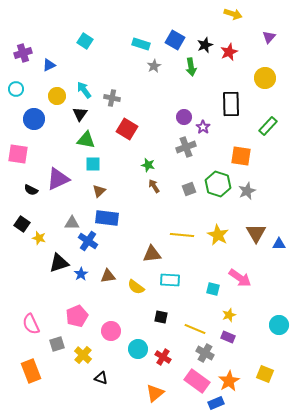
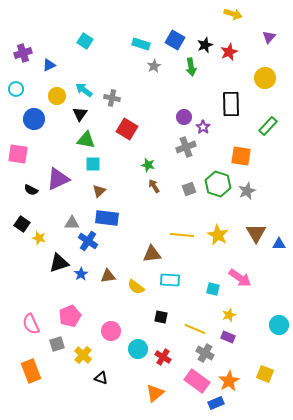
cyan arrow at (84, 90): rotated 18 degrees counterclockwise
pink pentagon at (77, 316): moved 7 px left
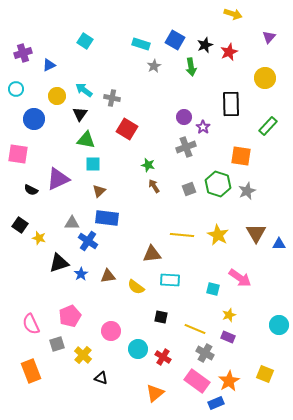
black square at (22, 224): moved 2 px left, 1 px down
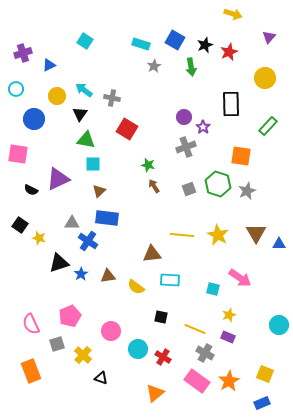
blue rectangle at (216, 403): moved 46 px right
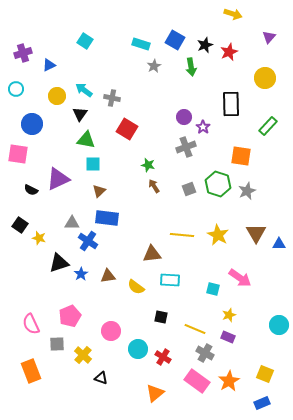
blue circle at (34, 119): moved 2 px left, 5 px down
gray square at (57, 344): rotated 14 degrees clockwise
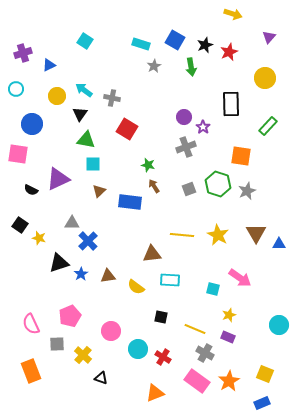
blue rectangle at (107, 218): moved 23 px right, 16 px up
blue cross at (88, 241): rotated 12 degrees clockwise
orange triangle at (155, 393): rotated 18 degrees clockwise
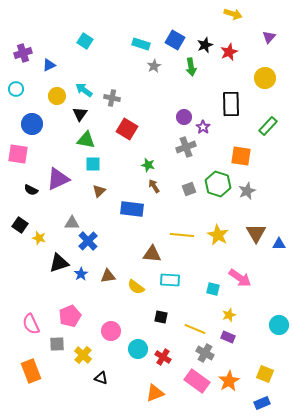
blue rectangle at (130, 202): moved 2 px right, 7 px down
brown triangle at (152, 254): rotated 12 degrees clockwise
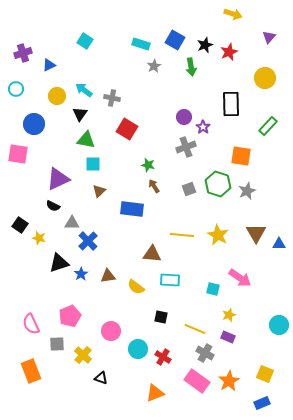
blue circle at (32, 124): moved 2 px right
black semicircle at (31, 190): moved 22 px right, 16 px down
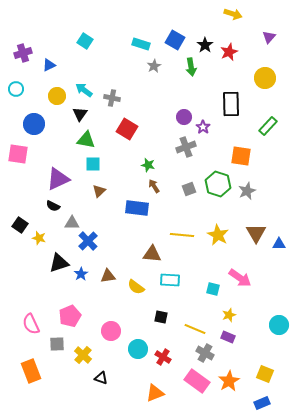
black star at (205, 45): rotated 14 degrees counterclockwise
blue rectangle at (132, 209): moved 5 px right, 1 px up
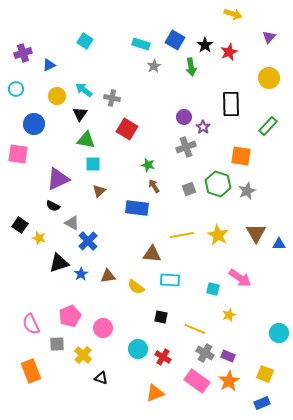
yellow circle at (265, 78): moved 4 px right
gray triangle at (72, 223): rotated 28 degrees clockwise
yellow line at (182, 235): rotated 15 degrees counterclockwise
cyan circle at (279, 325): moved 8 px down
pink circle at (111, 331): moved 8 px left, 3 px up
purple rectangle at (228, 337): moved 19 px down
